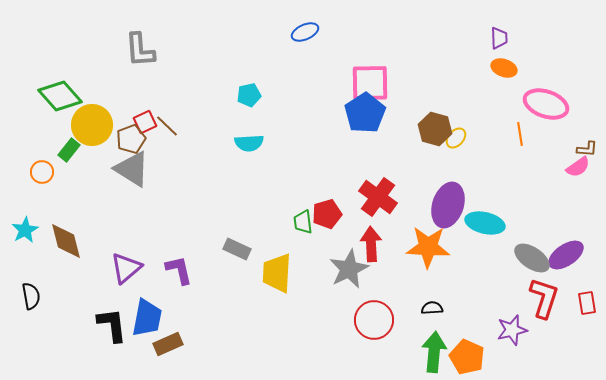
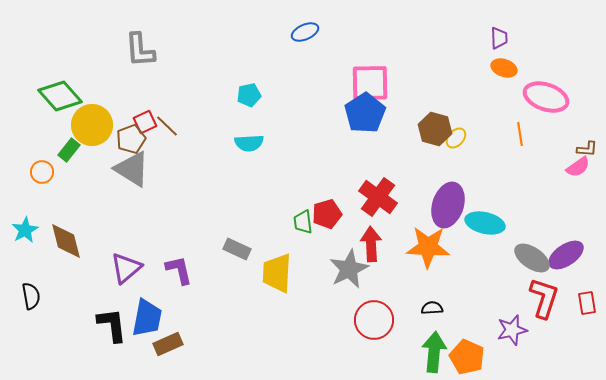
pink ellipse at (546, 104): moved 7 px up
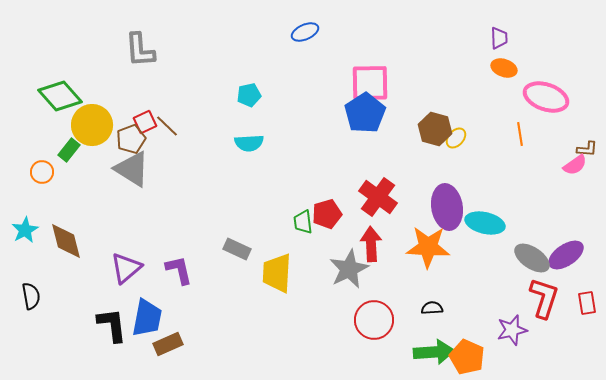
pink semicircle at (578, 167): moved 3 px left, 2 px up
purple ellipse at (448, 205): moved 1 px left, 2 px down; rotated 27 degrees counterclockwise
green arrow at (434, 352): rotated 81 degrees clockwise
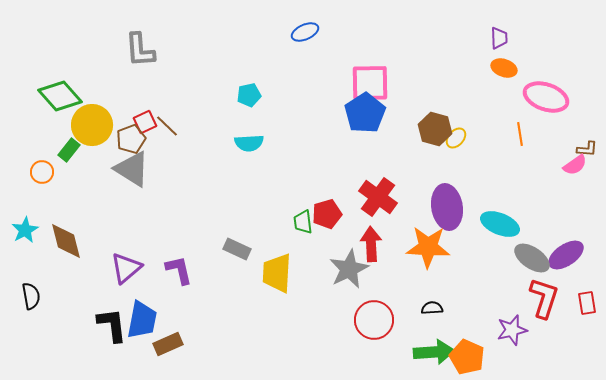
cyan ellipse at (485, 223): moved 15 px right, 1 px down; rotated 9 degrees clockwise
blue trapezoid at (147, 318): moved 5 px left, 2 px down
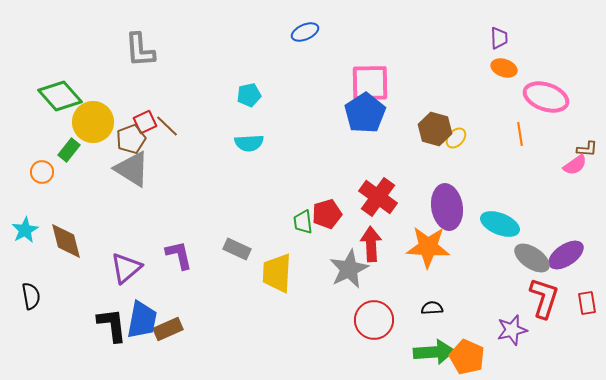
yellow circle at (92, 125): moved 1 px right, 3 px up
purple L-shape at (179, 270): moved 15 px up
brown rectangle at (168, 344): moved 15 px up
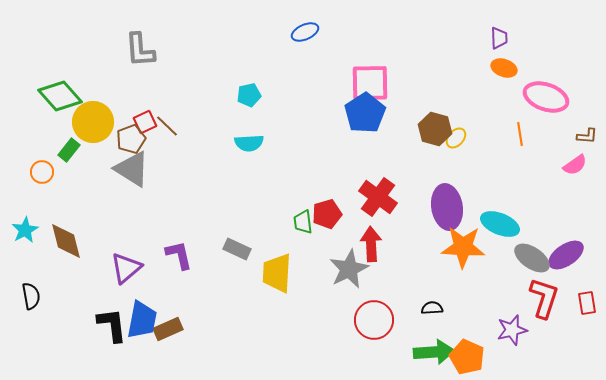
brown L-shape at (587, 149): moved 13 px up
orange star at (428, 247): moved 35 px right
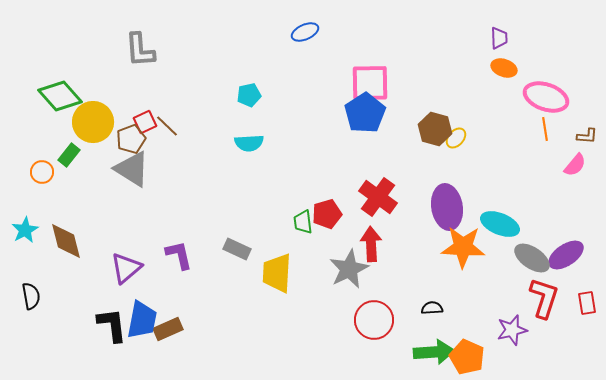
orange line at (520, 134): moved 25 px right, 5 px up
green rectangle at (69, 150): moved 5 px down
pink semicircle at (575, 165): rotated 15 degrees counterclockwise
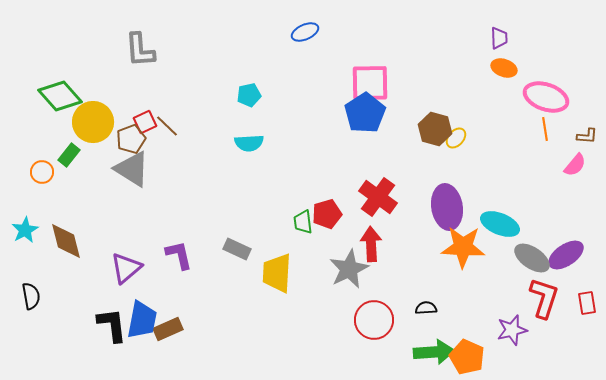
black semicircle at (432, 308): moved 6 px left
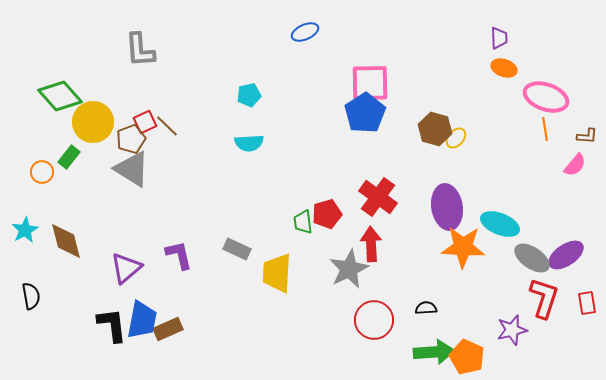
green rectangle at (69, 155): moved 2 px down
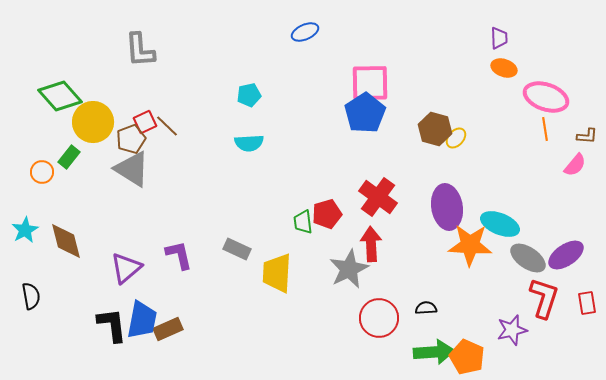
orange star at (463, 247): moved 7 px right, 2 px up
gray ellipse at (532, 258): moved 4 px left
red circle at (374, 320): moved 5 px right, 2 px up
